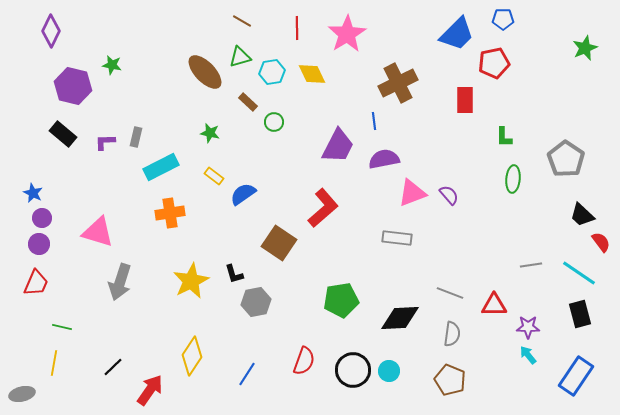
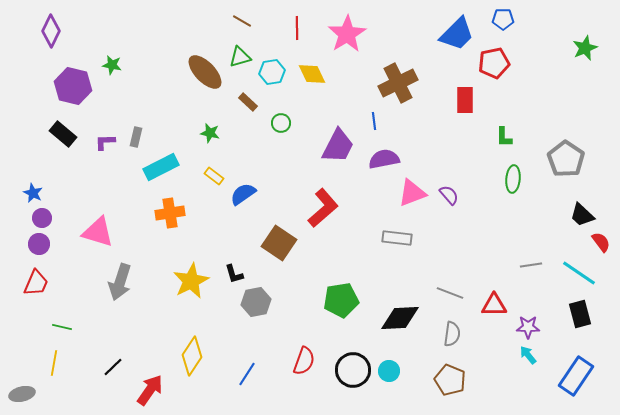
green circle at (274, 122): moved 7 px right, 1 px down
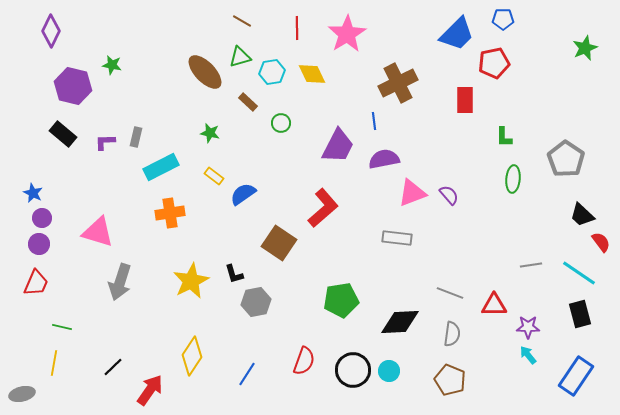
black diamond at (400, 318): moved 4 px down
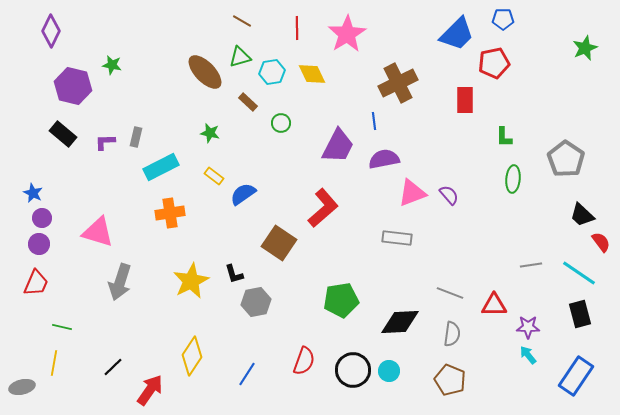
gray ellipse at (22, 394): moved 7 px up
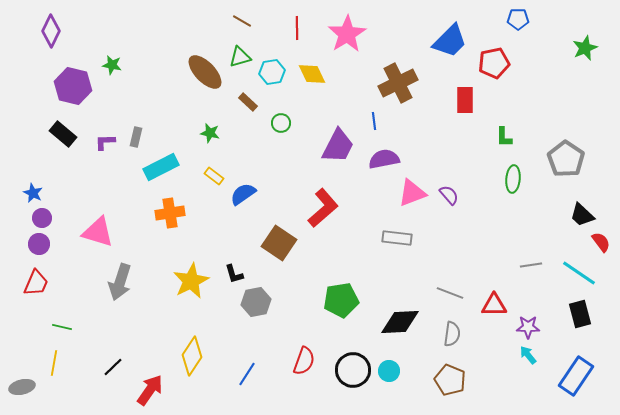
blue pentagon at (503, 19): moved 15 px right
blue trapezoid at (457, 34): moved 7 px left, 7 px down
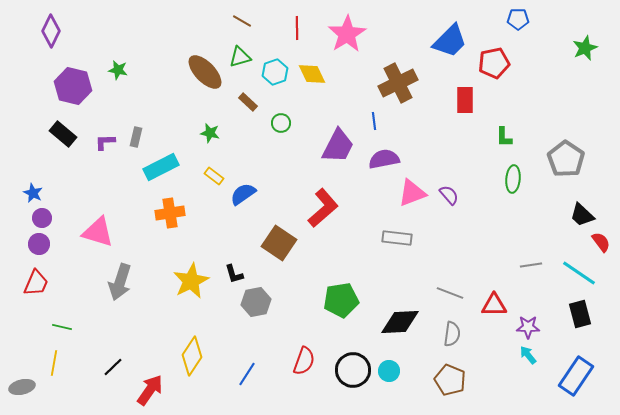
green star at (112, 65): moved 6 px right, 5 px down
cyan hexagon at (272, 72): moved 3 px right; rotated 10 degrees counterclockwise
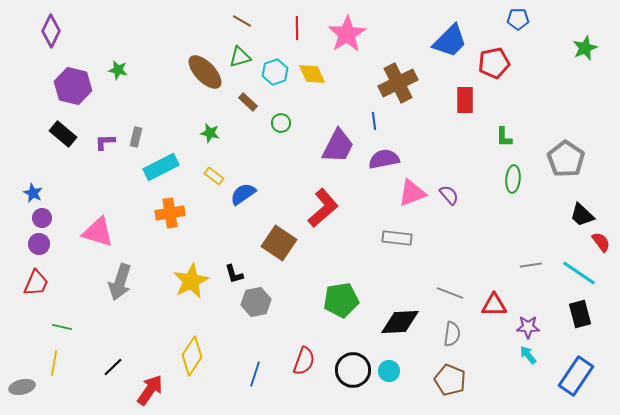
blue line at (247, 374): moved 8 px right; rotated 15 degrees counterclockwise
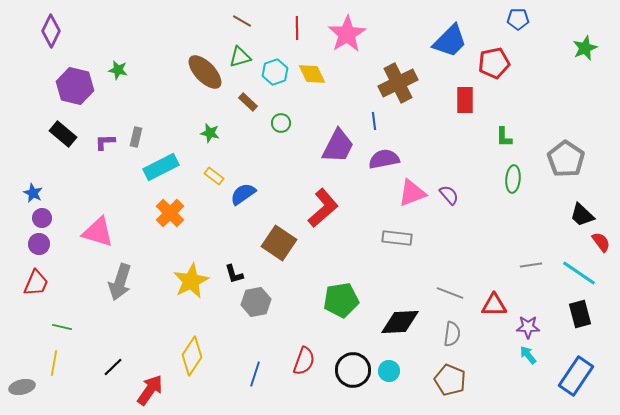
purple hexagon at (73, 86): moved 2 px right
orange cross at (170, 213): rotated 36 degrees counterclockwise
